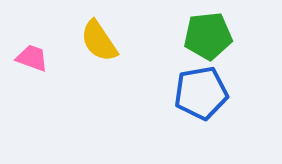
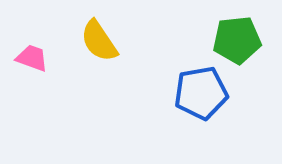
green pentagon: moved 29 px right, 4 px down
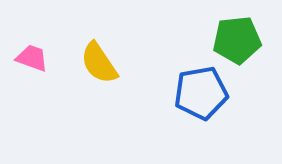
yellow semicircle: moved 22 px down
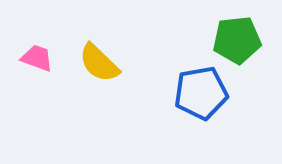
pink trapezoid: moved 5 px right
yellow semicircle: rotated 12 degrees counterclockwise
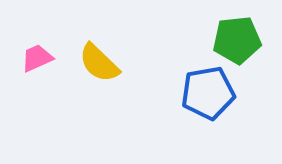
pink trapezoid: rotated 44 degrees counterclockwise
blue pentagon: moved 7 px right
